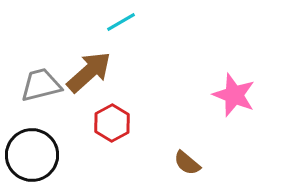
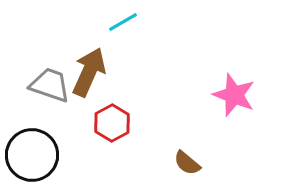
cyan line: moved 2 px right
brown arrow: rotated 24 degrees counterclockwise
gray trapezoid: moved 9 px right; rotated 33 degrees clockwise
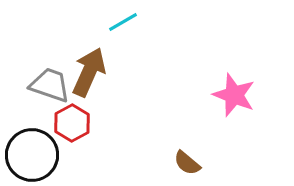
red hexagon: moved 40 px left
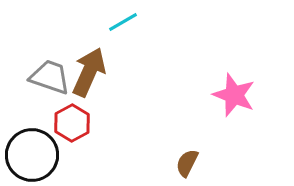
gray trapezoid: moved 8 px up
brown semicircle: rotated 76 degrees clockwise
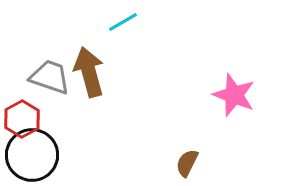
brown arrow: rotated 39 degrees counterclockwise
red hexagon: moved 50 px left, 4 px up
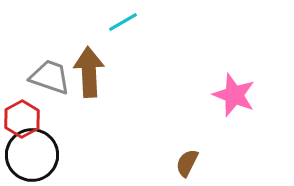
brown arrow: rotated 12 degrees clockwise
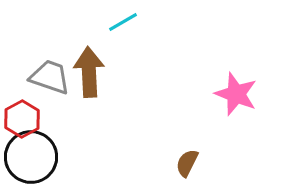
pink star: moved 2 px right, 1 px up
black circle: moved 1 px left, 2 px down
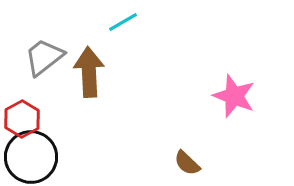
gray trapezoid: moved 6 px left, 20 px up; rotated 57 degrees counterclockwise
pink star: moved 2 px left, 2 px down
brown semicircle: rotated 72 degrees counterclockwise
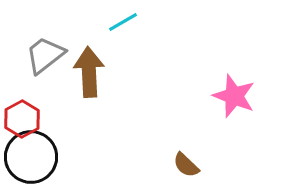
gray trapezoid: moved 1 px right, 2 px up
brown semicircle: moved 1 px left, 2 px down
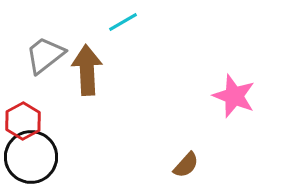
brown arrow: moved 2 px left, 2 px up
red hexagon: moved 1 px right, 2 px down
brown semicircle: rotated 92 degrees counterclockwise
